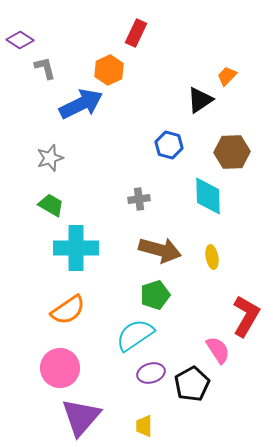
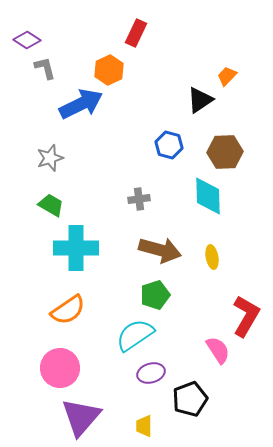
purple diamond: moved 7 px right
brown hexagon: moved 7 px left
black pentagon: moved 2 px left, 15 px down; rotated 8 degrees clockwise
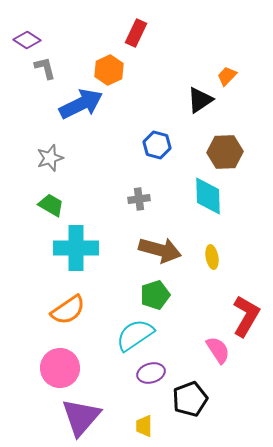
blue hexagon: moved 12 px left
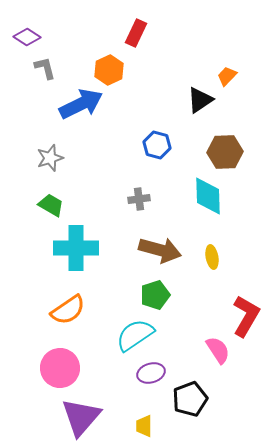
purple diamond: moved 3 px up
